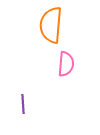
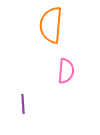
pink semicircle: moved 7 px down
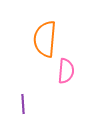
orange semicircle: moved 6 px left, 14 px down
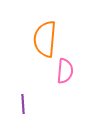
pink semicircle: moved 1 px left
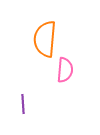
pink semicircle: moved 1 px up
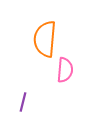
purple line: moved 2 px up; rotated 18 degrees clockwise
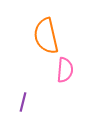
orange semicircle: moved 1 px right, 3 px up; rotated 18 degrees counterclockwise
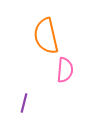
purple line: moved 1 px right, 1 px down
